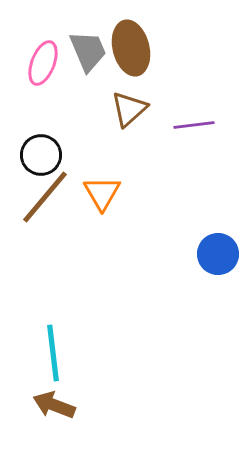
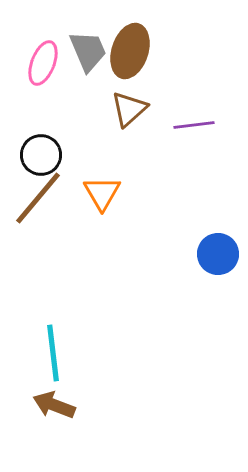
brown ellipse: moved 1 px left, 3 px down; rotated 32 degrees clockwise
brown line: moved 7 px left, 1 px down
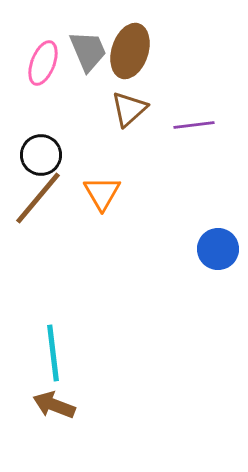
blue circle: moved 5 px up
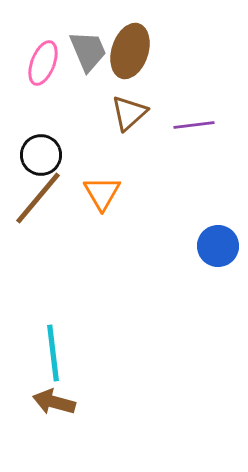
brown triangle: moved 4 px down
blue circle: moved 3 px up
brown arrow: moved 3 px up; rotated 6 degrees counterclockwise
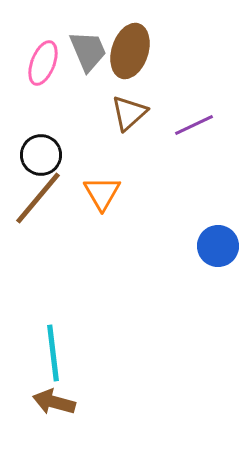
purple line: rotated 18 degrees counterclockwise
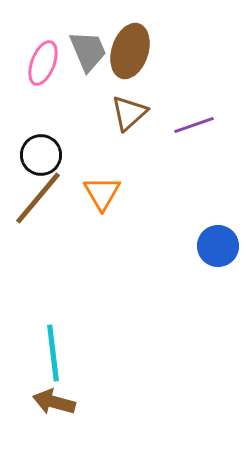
purple line: rotated 6 degrees clockwise
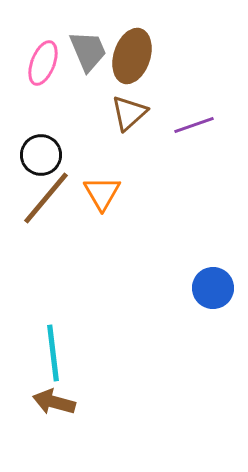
brown ellipse: moved 2 px right, 5 px down
brown line: moved 8 px right
blue circle: moved 5 px left, 42 px down
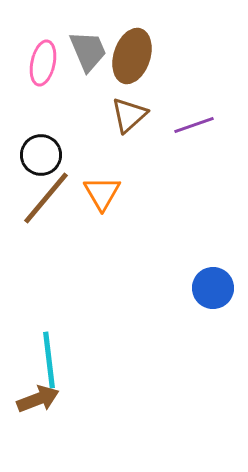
pink ellipse: rotated 9 degrees counterclockwise
brown triangle: moved 2 px down
cyan line: moved 4 px left, 7 px down
brown arrow: moved 16 px left, 3 px up; rotated 144 degrees clockwise
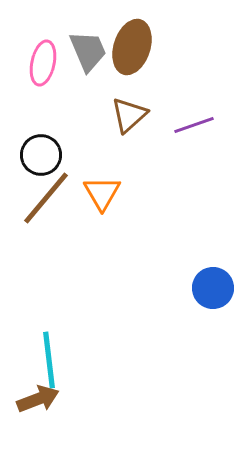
brown ellipse: moved 9 px up
